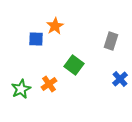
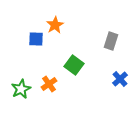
orange star: moved 1 px up
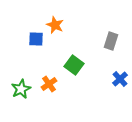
orange star: rotated 18 degrees counterclockwise
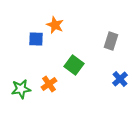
green star: rotated 18 degrees clockwise
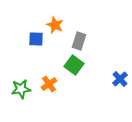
gray rectangle: moved 32 px left
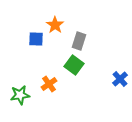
orange star: rotated 12 degrees clockwise
green star: moved 1 px left, 6 px down
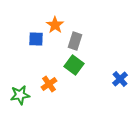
gray rectangle: moved 4 px left
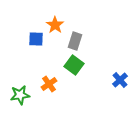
blue cross: moved 1 px down
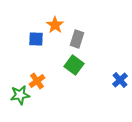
gray rectangle: moved 2 px right, 2 px up
orange cross: moved 12 px left, 3 px up
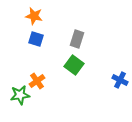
orange star: moved 21 px left, 9 px up; rotated 24 degrees counterclockwise
blue square: rotated 14 degrees clockwise
blue cross: rotated 21 degrees counterclockwise
